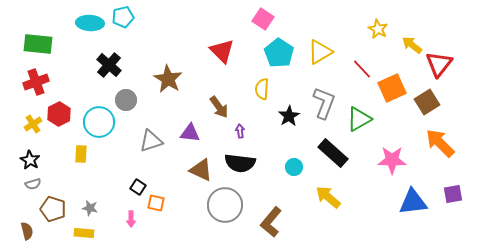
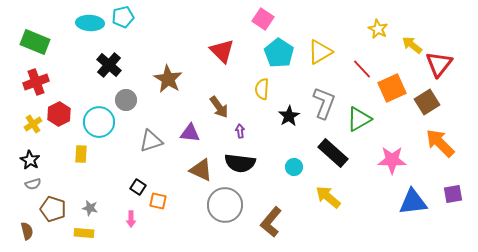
green rectangle at (38, 44): moved 3 px left, 2 px up; rotated 16 degrees clockwise
orange square at (156, 203): moved 2 px right, 2 px up
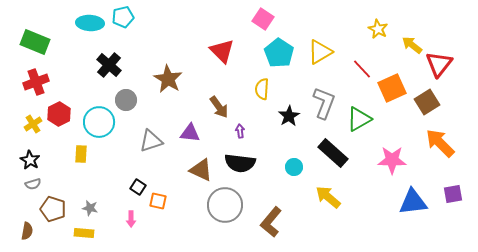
brown semicircle at (27, 231): rotated 24 degrees clockwise
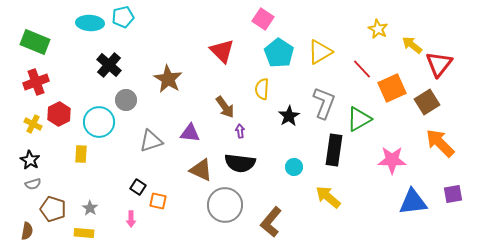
brown arrow at (219, 107): moved 6 px right
yellow cross at (33, 124): rotated 30 degrees counterclockwise
black rectangle at (333, 153): moved 1 px right, 3 px up; rotated 56 degrees clockwise
gray star at (90, 208): rotated 21 degrees clockwise
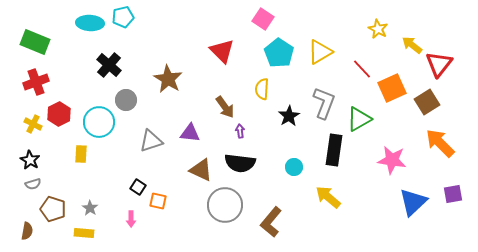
pink star at (392, 160): rotated 8 degrees clockwise
blue triangle at (413, 202): rotated 36 degrees counterclockwise
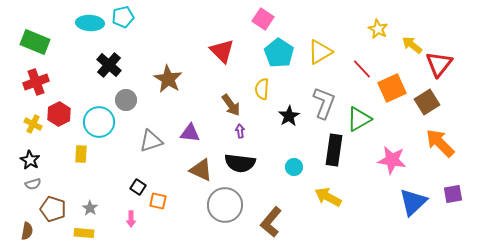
brown arrow at (225, 107): moved 6 px right, 2 px up
yellow arrow at (328, 197): rotated 12 degrees counterclockwise
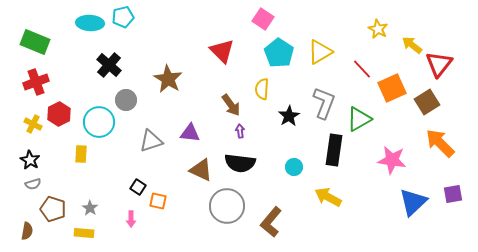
gray circle at (225, 205): moved 2 px right, 1 px down
